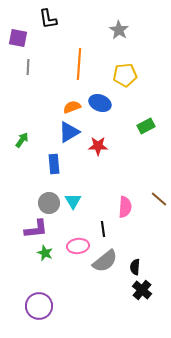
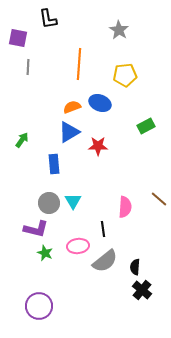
purple L-shape: rotated 20 degrees clockwise
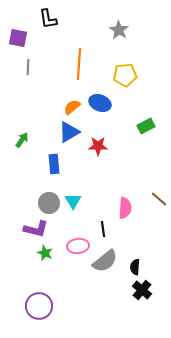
orange semicircle: rotated 18 degrees counterclockwise
pink semicircle: moved 1 px down
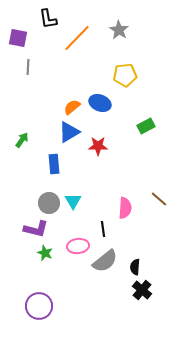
orange line: moved 2 px left, 26 px up; rotated 40 degrees clockwise
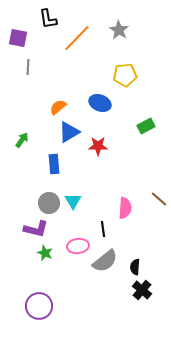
orange semicircle: moved 14 px left
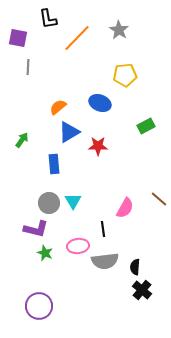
pink semicircle: rotated 25 degrees clockwise
gray semicircle: rotated 32 degrees clockwise
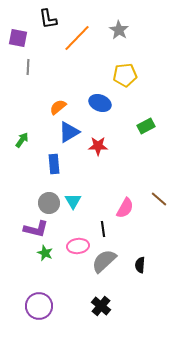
gray semicircle: moved 1 px left; rotated 144 degrees clockwise
black semicircle: moved 5 px right, 2 px up
black cross: moved 41 px left, 16 px down
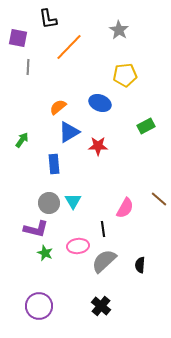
orange line: moved 8 px left, 9 px down
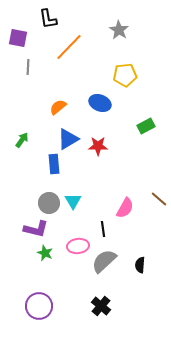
blue triangle: moved 1 px left, 7 px down
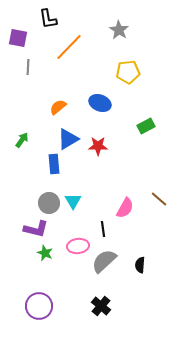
yellow pentagon: moved 3 px right, 3 px up
